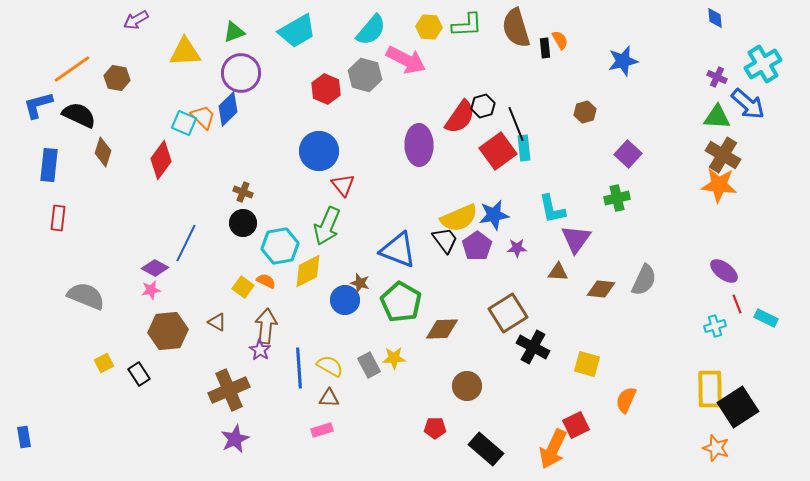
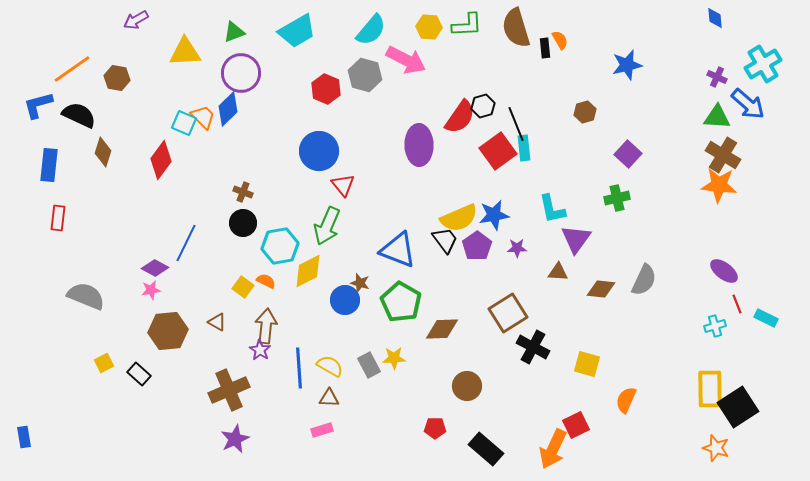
blue star at (623, 61): moved 4 px right, 4 px down
black rectangle at (139, 374): rotated 15 degrees counterclockwise
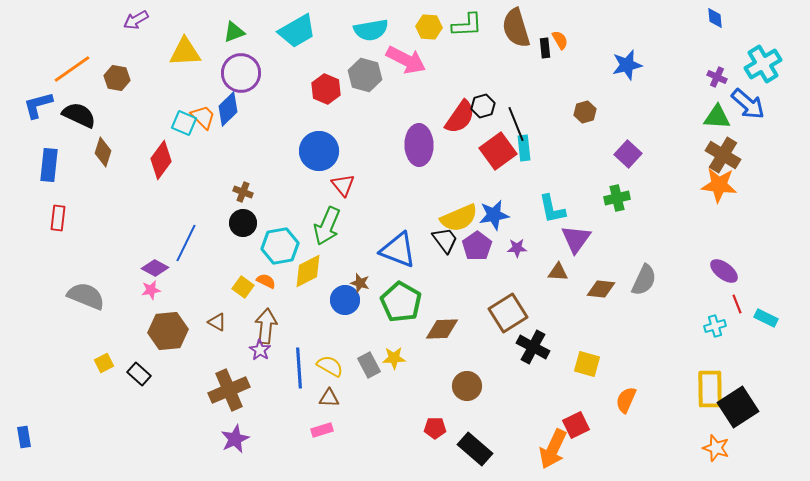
cyan semicircle at (371, 30): rotated 40 degrees clockwise
black rectangle at (486, 449): moved 11 px left
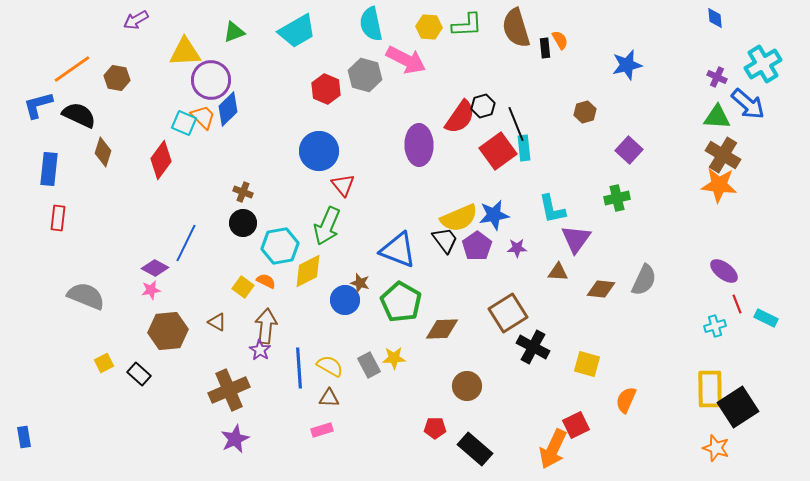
cyan semicircle at (371, 30): moved 6 px up; rotated 88 degrees clockwise
purple circle at (241, 73): moved 30 px left, 7 px down
purple square at (628, 154): moved 1 px right, 4 px up
blue rectangle at (49, 165): moved 4 px down
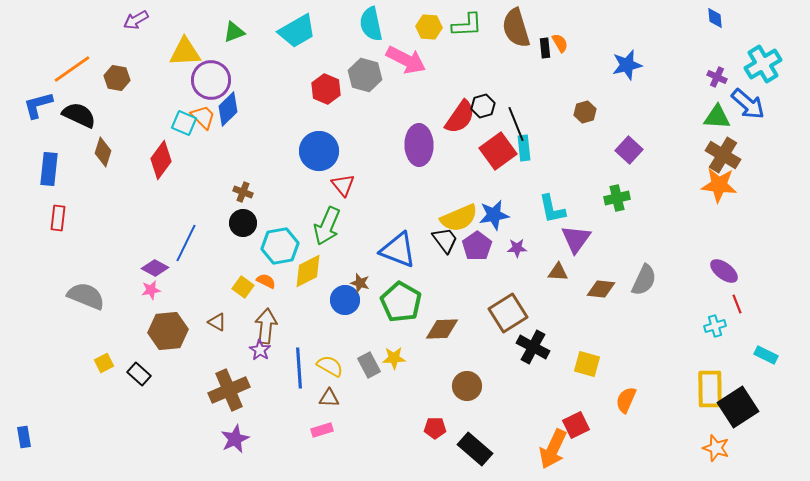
orange semicircle at (560, 40): moved 3 px down
cyan rectangle at (766, 318): moved 37 px down
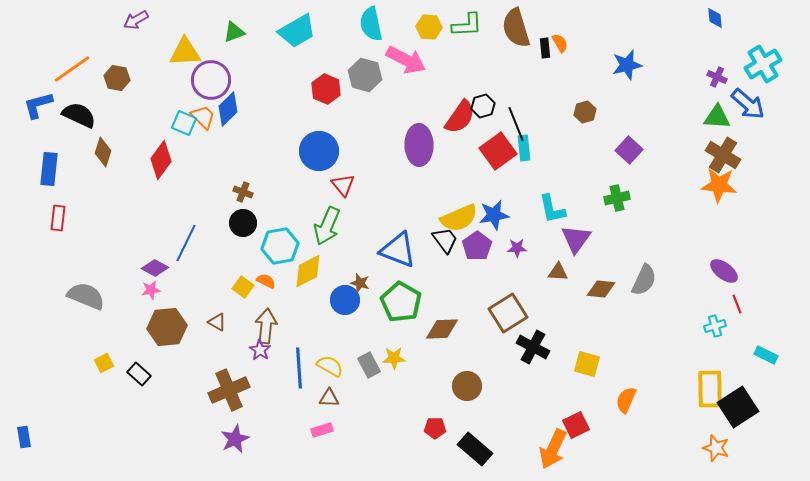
brown hexagon at (168, 331): moved 1 px left, 4 px up
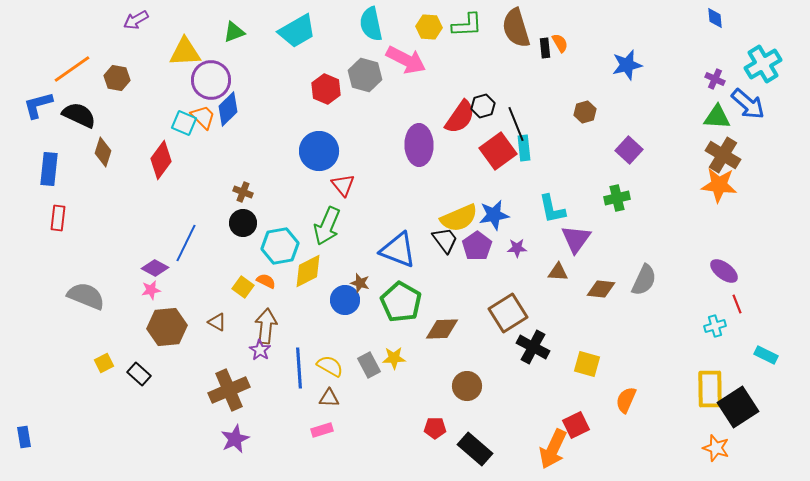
purple cross at (717, 77): moved 2 px left, 2 px down
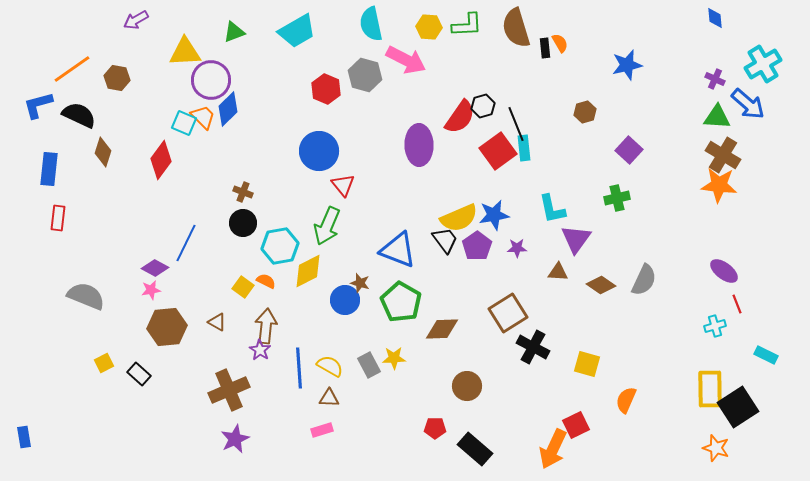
brown diamond at (601, 289): moved 4 px up; rotated 28 degrees clockwise
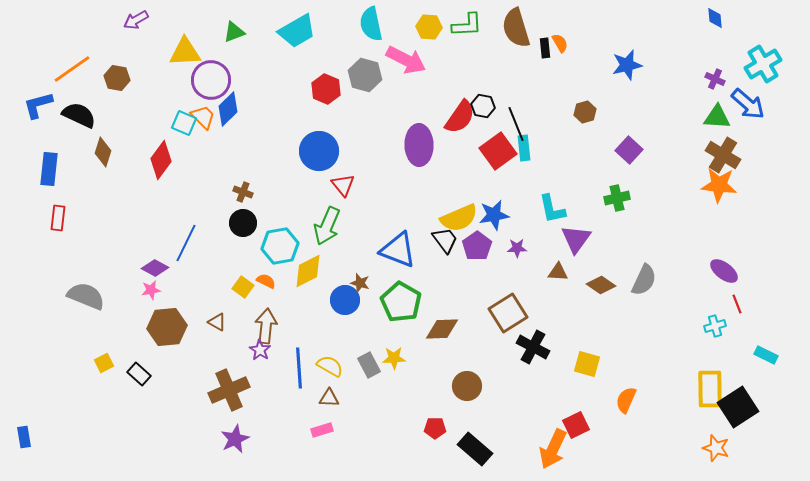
black hexagon at (483, 106): rotated 25 degrees clockwise
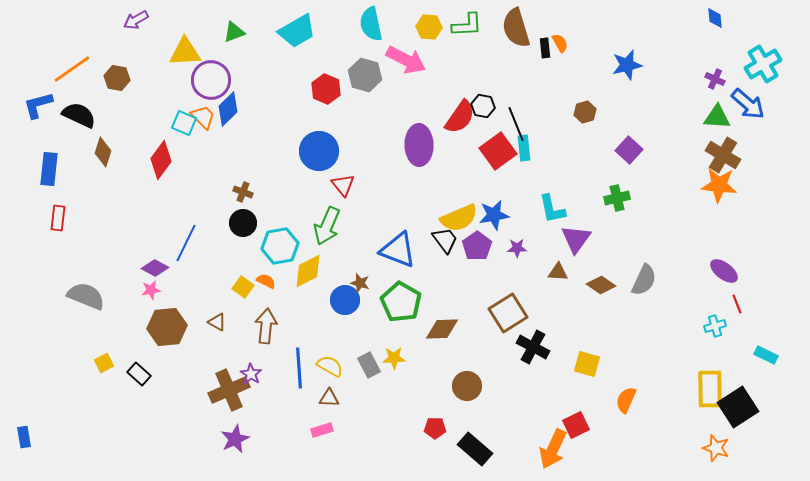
purple star at (260, 350): moved 9 px left, 24 px down
